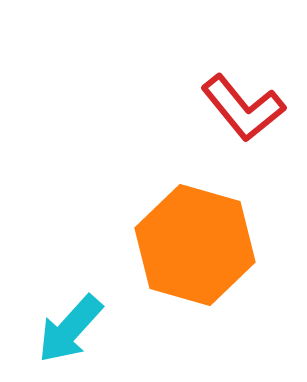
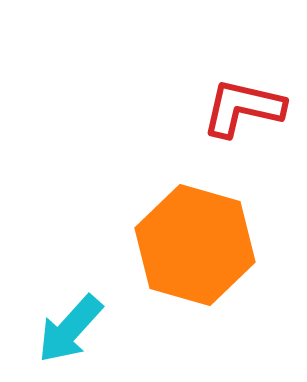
red L-shape: rotated 142 degrees clockwise
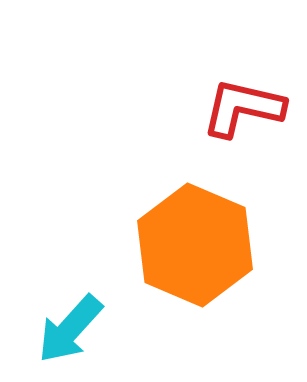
orange hexagon: rotated 7 degrees clockwise
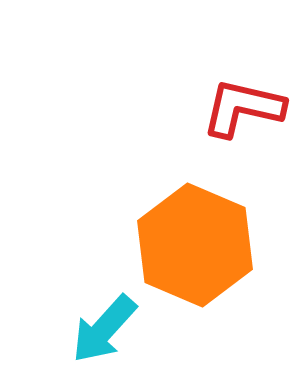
cyan arrow: moved 34 px right
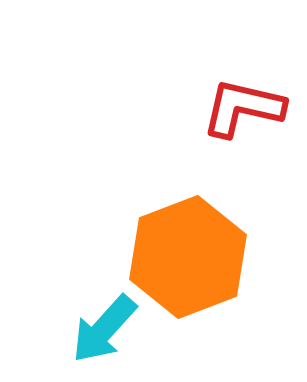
orange hexagon: moved 7 px left, 12 px down; rotated 16 degrees clockwise
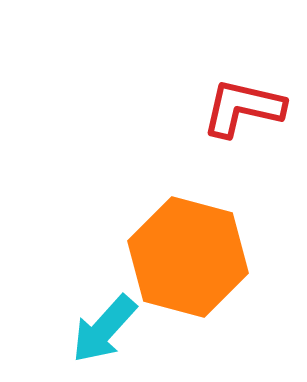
orange hexagon: rotated 24 degrees counterclockwise
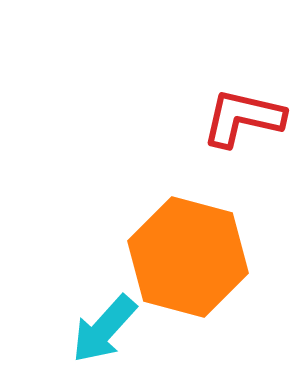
red L-shape: moved 10 px down
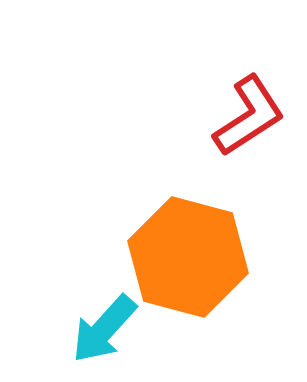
red L-shape: moved 6 px right, 2 px up; rotated 134 degrees clockwise
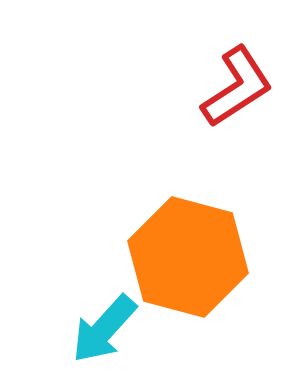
red L-shape: moved 12 px left, 29 px up
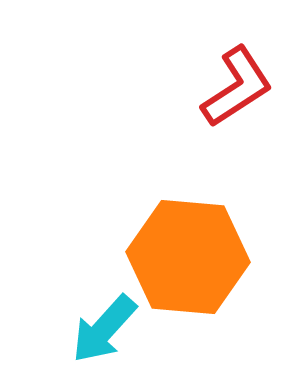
orange hexagon: rotated 10 degrees counterclockwise
